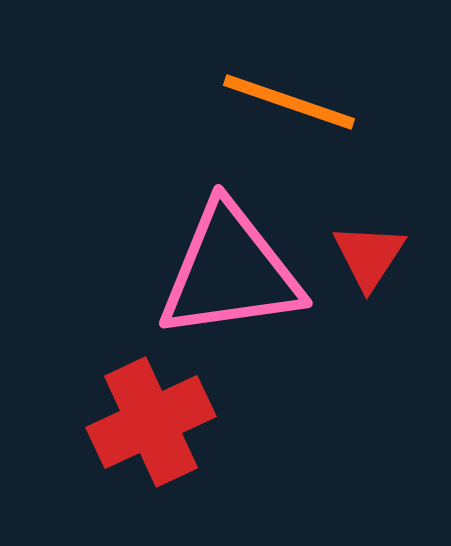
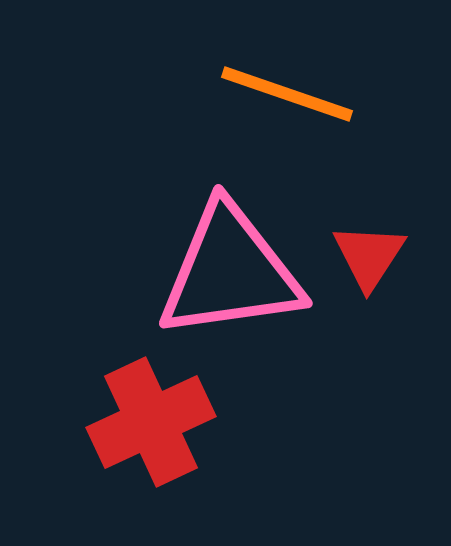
orange line: moved 2 px left, 8 px up
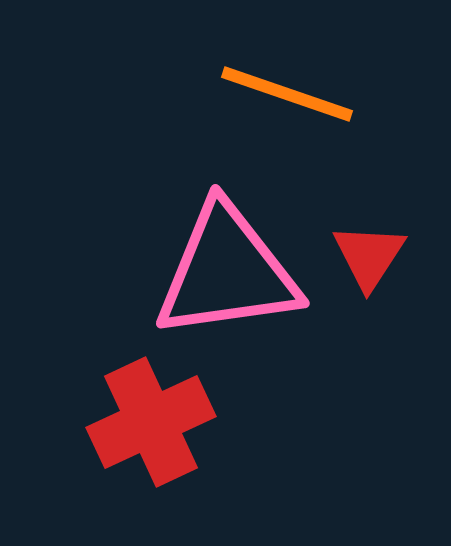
pink triangle: moved 3 px left
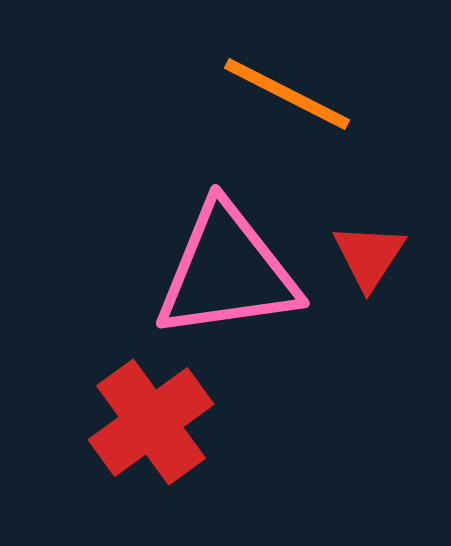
orange line: rotated 8 degrees clockwise
red cross: rotated 11 degrees counterclockwise
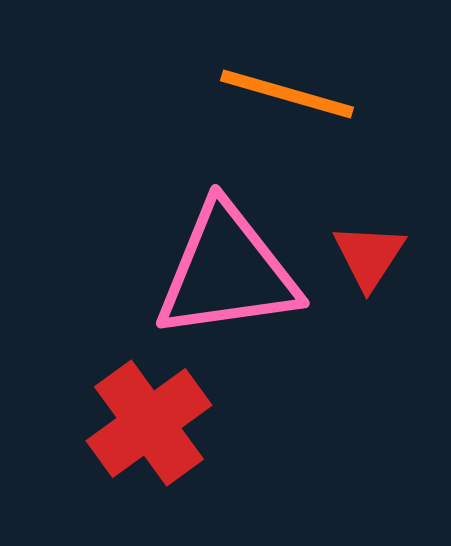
orange line: rotated 11 degrees counterclockwise
red cross: moved 2 px left, 1 px down
